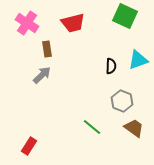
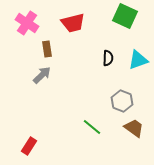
black semicircle: moved 3 px left, 8 px up
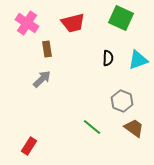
green square: moved 4 px left, 2 px down
gray arrow: moved 4 px down
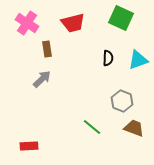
brown trapezoid: rotated 15 degrees counterclockwise
red rectangle: rotated 54 degrees clockwise
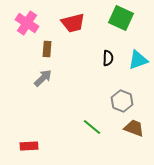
brown rectangle: rotated 14 degrees clockwise
gray arrow: moved 1 px right, 1 px up
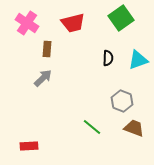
green square: rotated 30 degrees clockwise
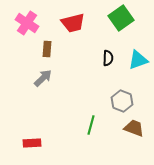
green line: moved 1 px left, 2 px up; rotated 66 degrees clockwise
red rectangle: moved 3 px right, 3 px up
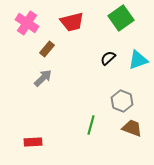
red trapezoid: moved 1 px left, 1 px up
brown rectangle: rotated 35 degrees clockwise
black semicircle: rotated 133 degrees counterclockwise
brown trapezoid: moved 2 px left
red rectangle: moved 1 px right, 1 px up
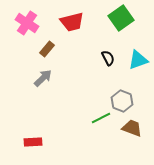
black semicircle: rotated 105 degrees clockwise
green line: moved 10 px right, 7 px up; rotated 48 degrees clockwise
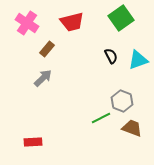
black semicircle: moved 3 px right, 2 px up
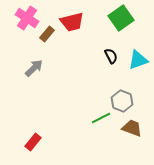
pink cross: moved 5 px up
brown rectangle: moved 15 px up
gray arrow: moved 9 px left, 10 px up
red rectangle: rotated 48 degrees counterclockwise
